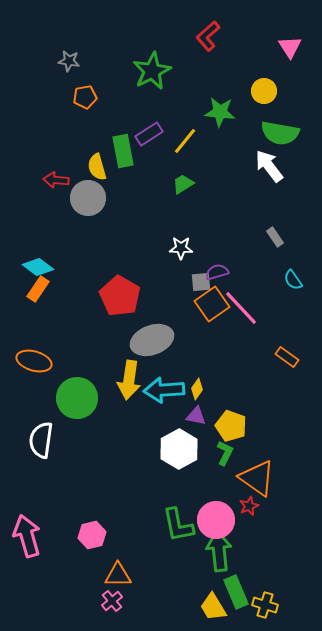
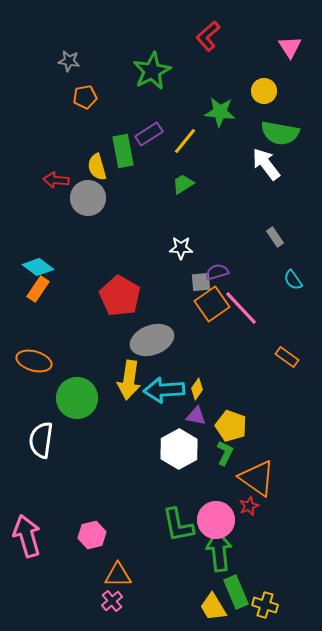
white arrow at (269, 166): moved 3 px left, 2 px up
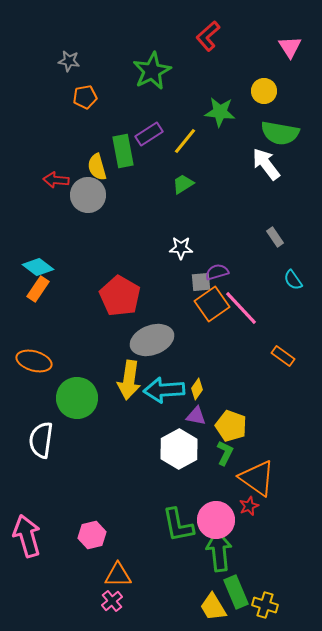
gray circle at (88, 198): moved 3 px up
orange rectangle at (287, 357): moved 4 px left, 1 px up
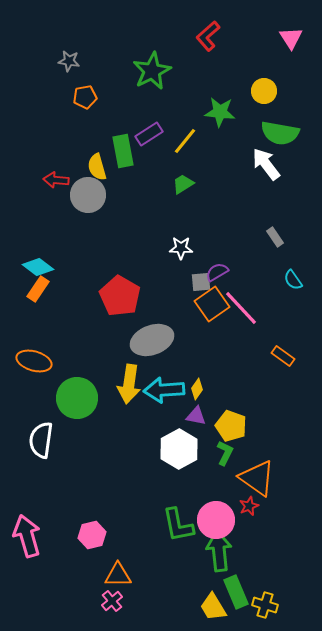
pink triangle at (290, 47): moved 1 px right, 9 px up
purple semicircle at (217, 272): rotated 15 degrees counterclockwise
yellow arrow at (129, 380): moved 4 px down
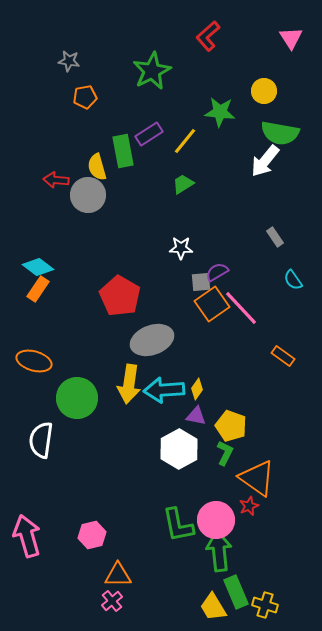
white arrow at (266, 164): moved 1 px left, 3 px up; rotated 104 degrees counterclockwise
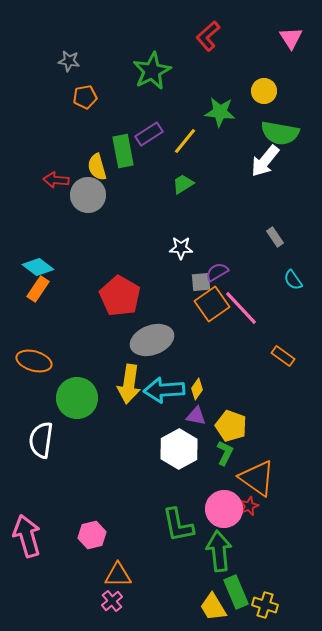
pink circle at (216, 520): moved 8 px right, 11 px up
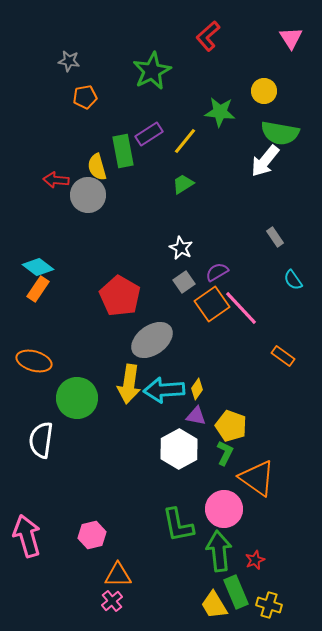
white star at (181, 248): rotated 25 degrees clockwise
gray square at (201, 282): moved 17 px left; rotated 30 degrees counterclockwise
gray ellipse at (152, 340): rotated 15 degrees counterclockwise
red star at (249, 506): moved 6 px right, 54 px down
yellow cross at (265, 605): moved 4 px right
yellow trapezoid at (213, 607): moved 1 px right, 2 px up
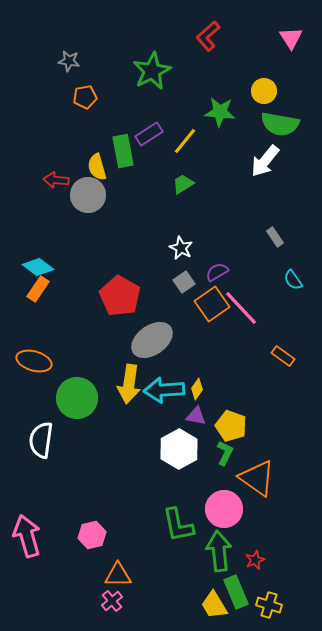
green semicircle at (280, 133): moved 9 px up
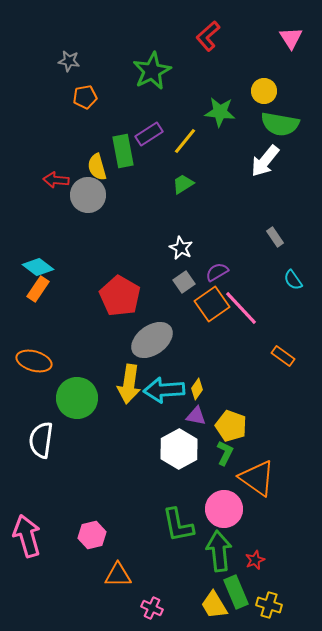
pink cross at (112, 601): moved 40 px right, 7 px down; rotated 25 degrees counterclockwise
